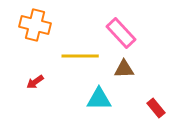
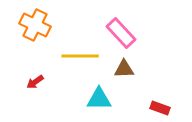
orange cross: rotated 12 degrees clockwise
red rectangle: moved 4 px right; rotated 30 degrees counterclockwise
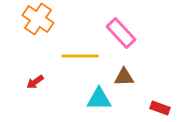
orange cross: moved 3 px right, 6 px up; rotated 8 degrees clockwise
brown triangle: moved 8 px down
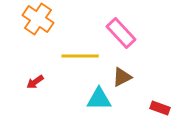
brown triangle: moved 2 px left; rotated 25 degrees counterclockwise
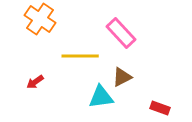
orange cross: moved 2 px right
cyan triangle: moved 2 px right, 2 px up; rotated 8 degrees counterclockwise
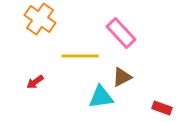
red rectangle: moved 2 px right
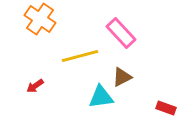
yellow line: rotated 15 degrees counterclockwise
red arrow: moved 4 px down
red rectangle: moved 4 px right
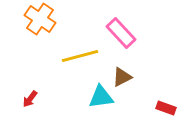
red arrow: moved 5 px left, 13 px down; rotated 18 degrees counterclockwise
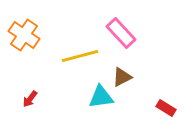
orange cross: moved 16 px left, 16 px down
red rectangle: rotated 12 degrees clockwise
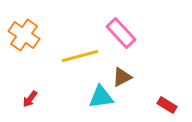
red rectangle: moved 1 px right, 3 px up
